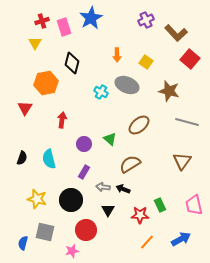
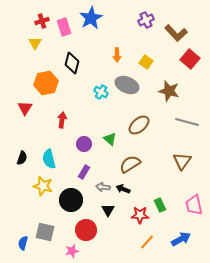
yellow star: moved 6 px right, 13 px up
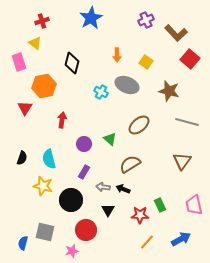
pink rectangle: moved 45 px left, 35 px down
yellow triangle: rotated 24 degrees counterclockwise
orange hexagon: moved 2 px left, 3 px down
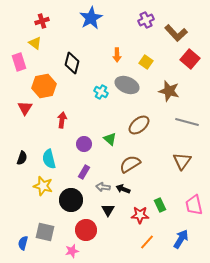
blue arrow: rotated 30 degrees counterclockwise
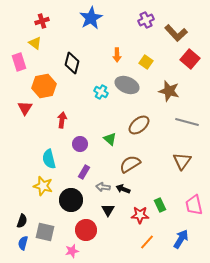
purple circle: moved 4 px left
black semicircle: moved 63 px down
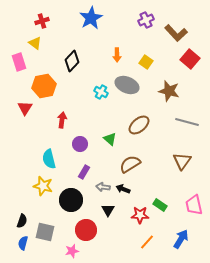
black diamond: moved 2 px up; rotated 30 degrees clockwise
green rectangle: rotated 32 degrees counterclockwise
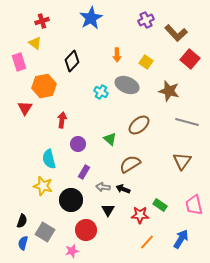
purple circle: moved 2 px left
gray square: rotated 18 degrees clockwise
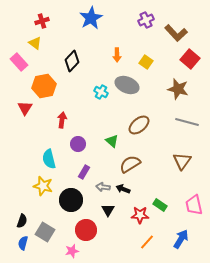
pink rectangle: rotated 24 degrees counterclockwise
brown star: moved 9 px right, 2 px up
green triangle: moved 2 px right, 2 px down
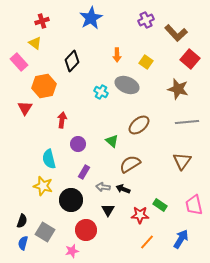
gray line: rotated 20 degrees counterclockwise
